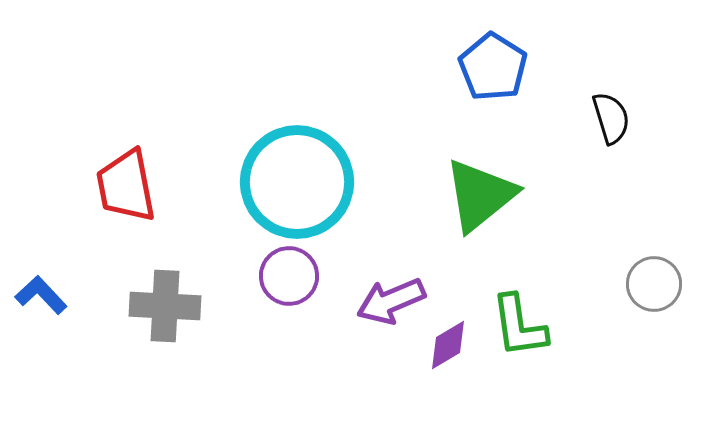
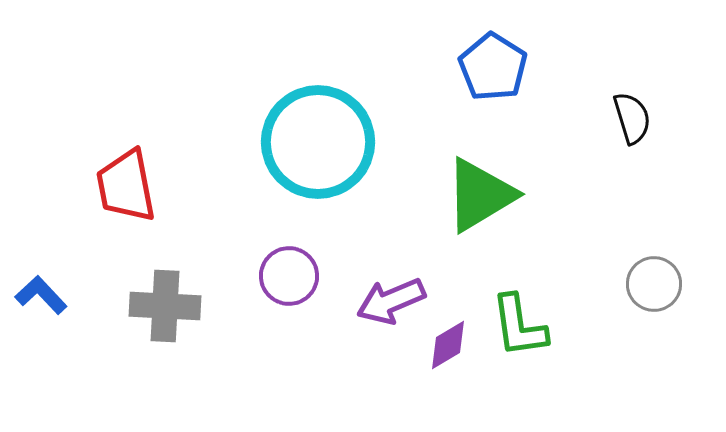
black semicircle: moved 21 px right
cyan circle: moved 21 px right, 40 px up
green triangle: rotated 8 degrees clockwise
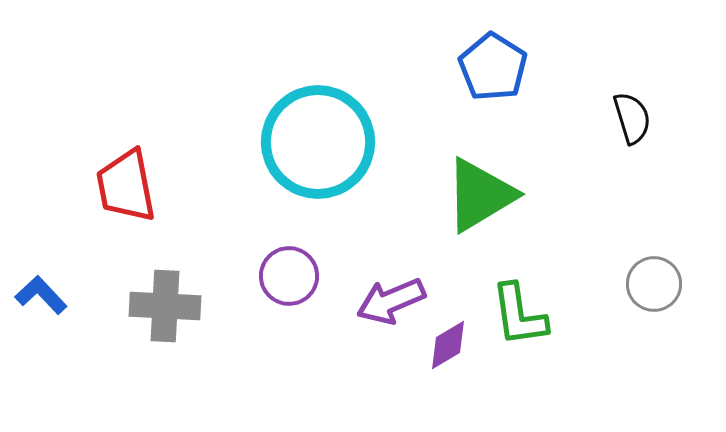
green L-shape: moved 11 px up
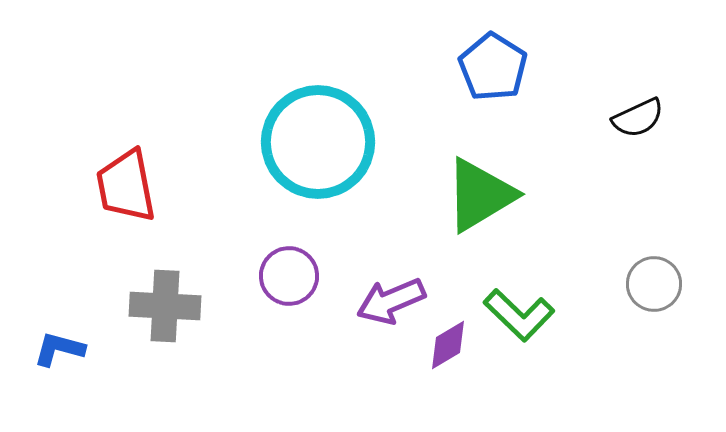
black semicircle: moved 6 px right; rotated 82 degrees clockwise
blue L-shape: moved 18 px right, 54 px down; rotated 32 degrees counterclockwise
green L-shape: rotated 38 degrees counterclockwise
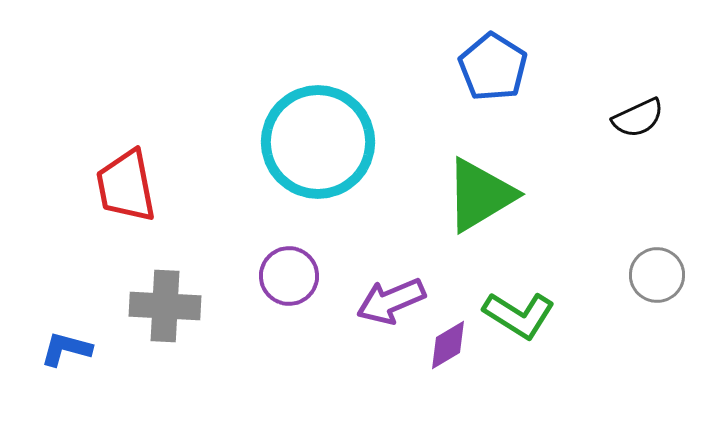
gray circle: moved 3 px right, 9 px up
green L-shape: rotated 12 degrees counterclockwise
blue L-shape: moved 7 px right
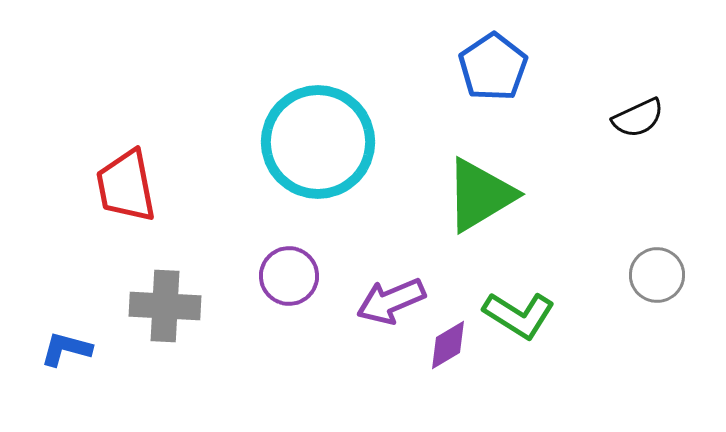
blue pentagon: rotated 6 degrees clockwise
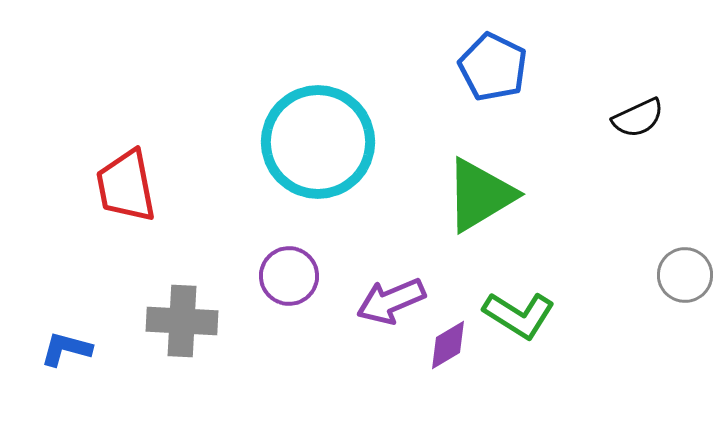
blue pentagon: rotated 12 degrees counterclockwise
gray circle: moved 28 px right
gray cross: moved 17 px right, 15 px down
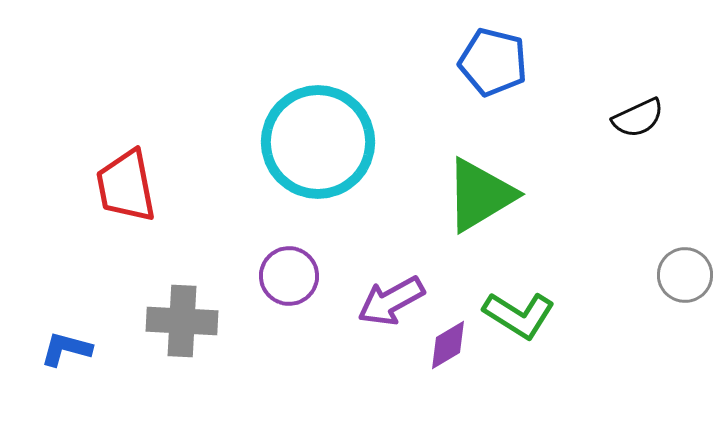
blue pentagon: moved 5 px up; rotated 12 degrees counterclockwise
purple arrow: rotated 6 degrees counterclockwise
